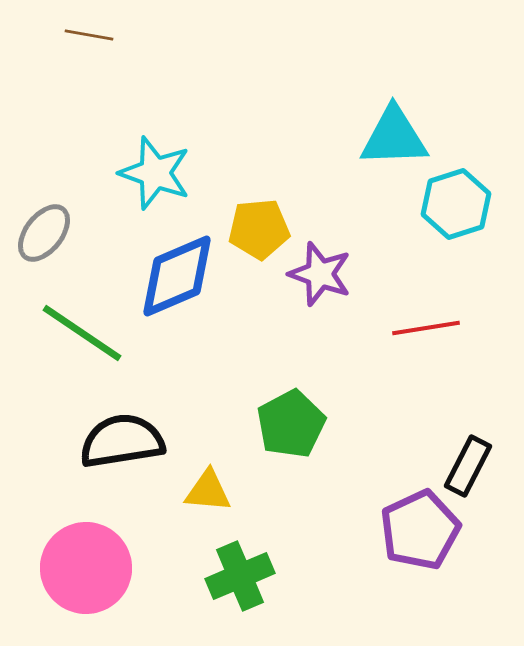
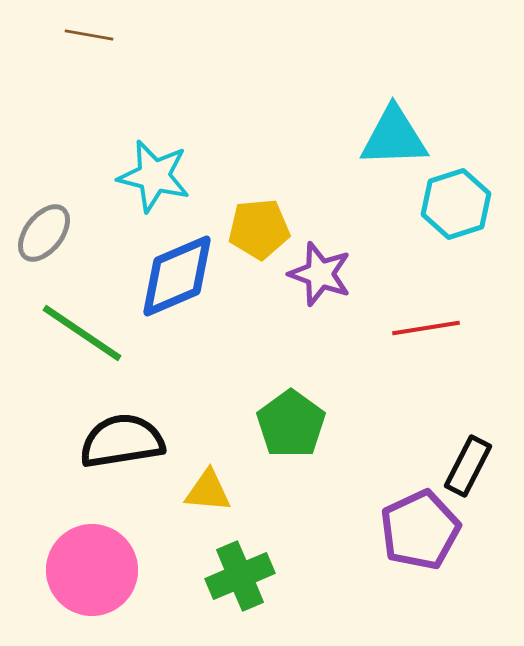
cyan star: moved 1 px left, 3 px down; rotated 6 degrees counterclockwise
green pentagon: rotated 8 degrees counterclockwise
pink circle: moved 6 px right, 2 px down
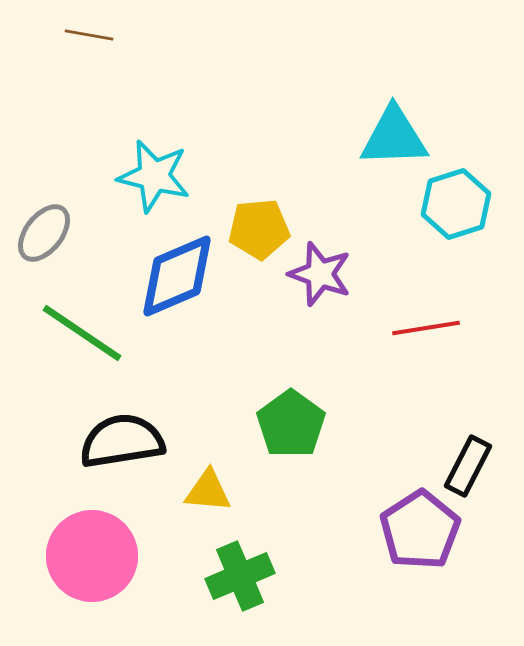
purple pentagon: rotated 8 degrees counterclockwise
pink circle: moved 14 px up
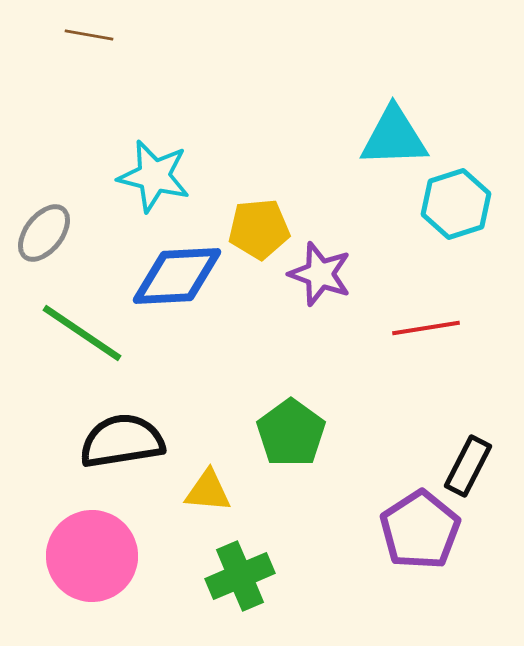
blue diamond: rotated 20 degrees clockwise
green pentagon: moved 9 px down
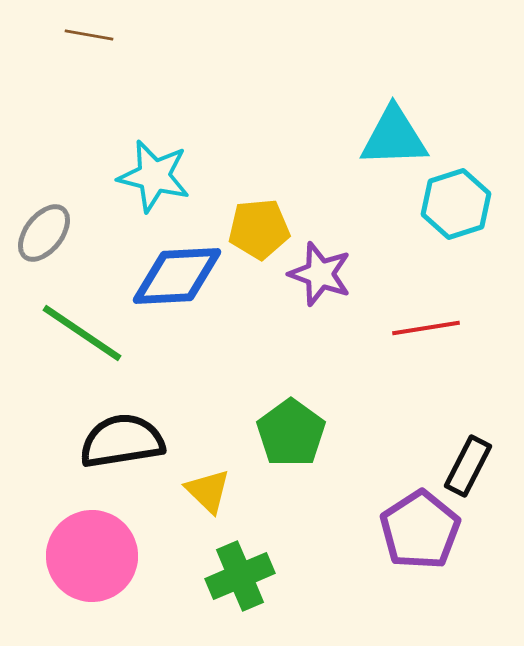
yellow triangle: rotated 39 degrees clockwise
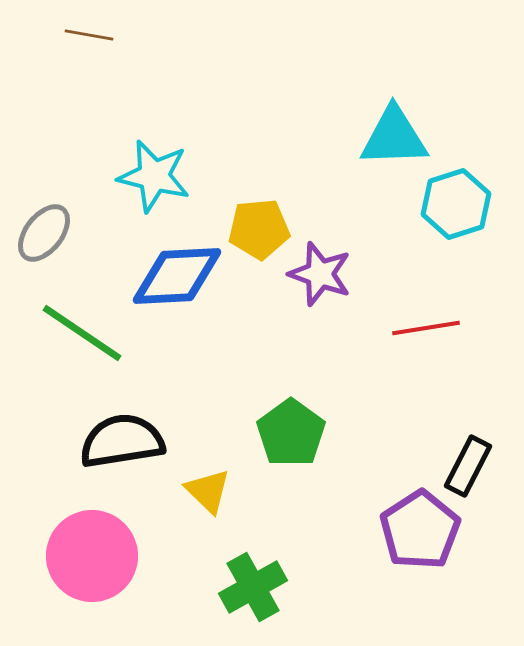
green cross: moved 13 px right, 11 px down; rotated 6 degrees counterclockwise
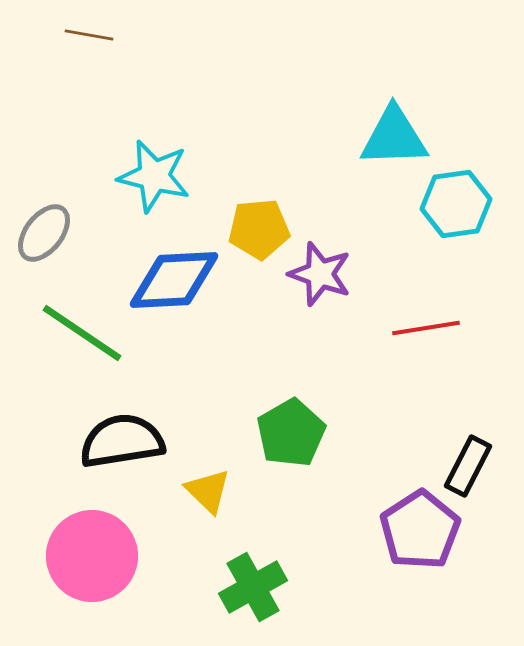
cyan hexagon: rotated 10 degrees clockwise
blue diamond: moved 3 px left, 4 px down
green pentagon: rotated 6 degrees clockwise
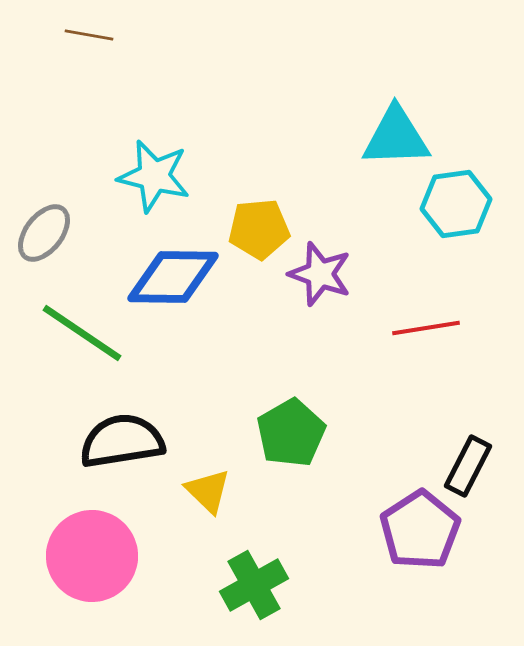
cyan triangle: moved 2 px right
blue diamond: moved 1 px left, 3 px up; rotated 4 degrees clockwise
green cross: moved 1 px right, 2 px up
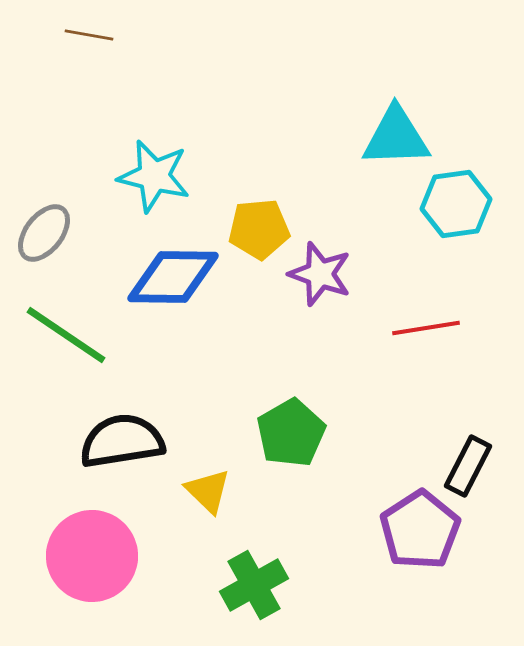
green line: moved 16 px left, 2 px down
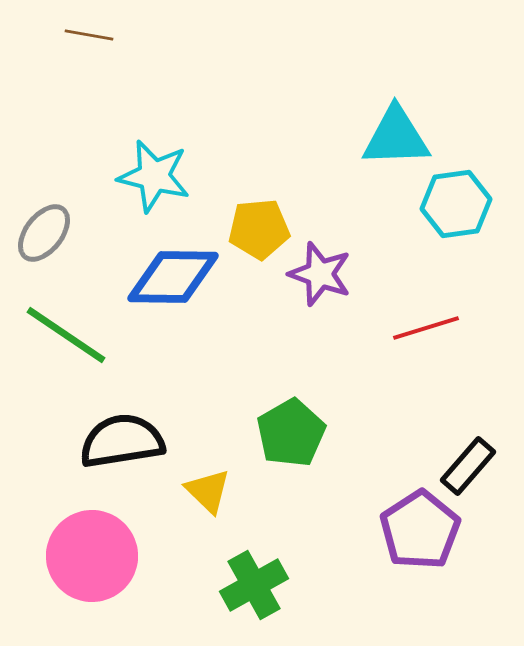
red line: rotated 8 degrees counterclockwise
black rectangle: rotated 14 degrees clockwise
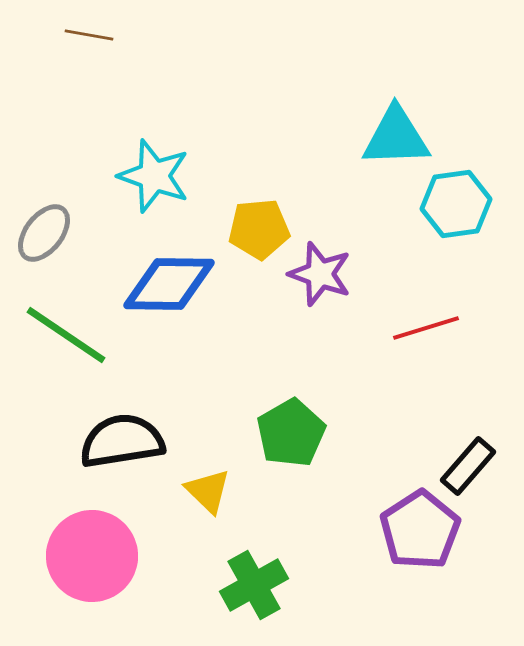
cyan star: rotated 6 degrees clockwise
blue diamond: moved 4 px left, 7 px down
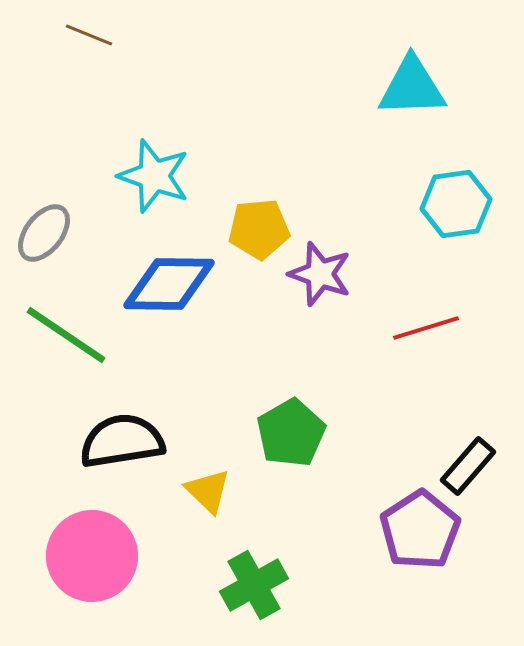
brown line: rotated 12 degrees clockwise
cyan triangle: moved 16 px right, 50 px up
